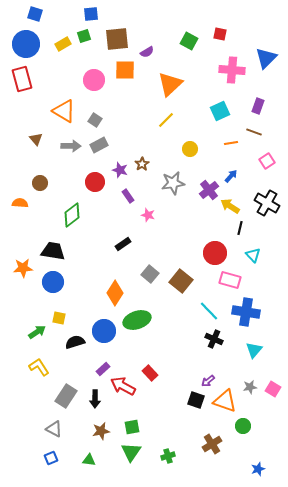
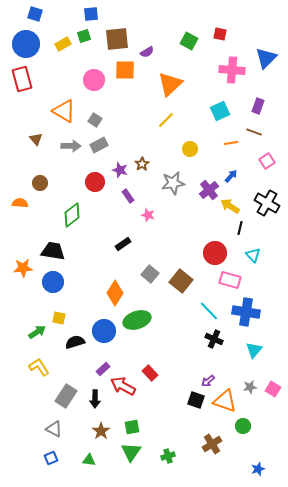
brown star at (101, 431): rotated 24 degrees counterclockwise
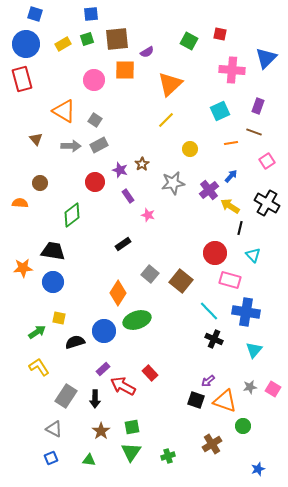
green square at (84, 36): moved 3 px right, 3 px down
orange diamond at (115, 293): moved 3 px right
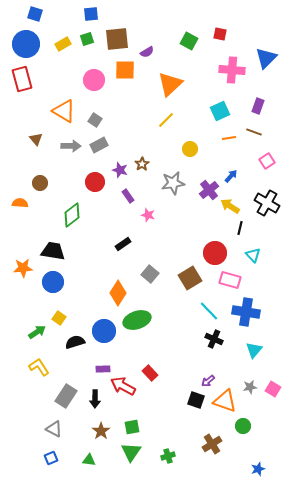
orange line at (231, 143): moved 2 px left, 5 px up
brown square at (181, 281): moved 9 px right, 3 px up; rotated 20 degrees clockwise
yellow square at (59, 318): rotated 24 degrees clockwise
purple rectangle at (103, 369): rotated 40 degrees clockwise
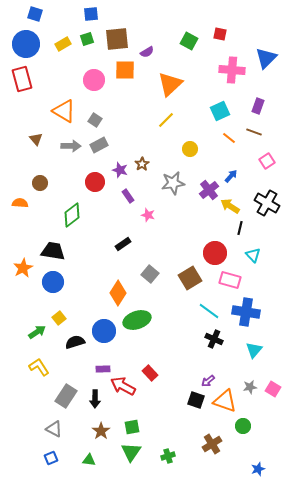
orange line at (229, 138): rotated 48 degrees clockwise
orange star at (23, 268): rotated 24 degrees counterclockwise
cyan line at (209, 311): rotated 10 degrees counterclockwise
yellow square at (59, 318): rotated 16 degrees clockwise
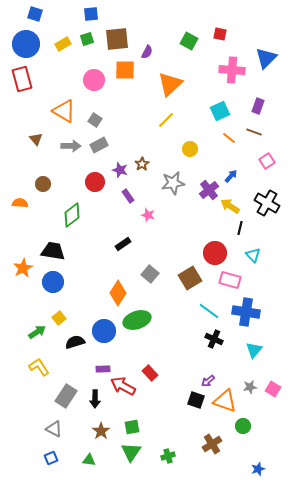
purple semicircle at (147, 52): rotated 32 degrees counterclockwise
brown circle at (40, 183): moved 3 px right, 1 px down
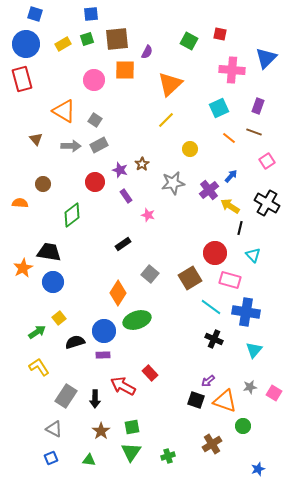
cyan square at (220, 111): moved 1 px left, 3 px up
purple rectangle at (128, 196): moved 2 px left
black trapezoid at (53, 251): moved 4 px left, 1 px down
cyan line at (209, 311): moved 2 px right, 4 px up
purple rectangle at (103, 369): moved 14 px up
pink square at (273, 389): moved 1 px right, 4 px down
